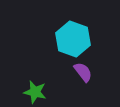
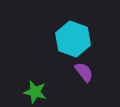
purple semicircle: moved 1 px right
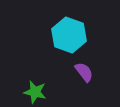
cyan hexagon: moved 4 px left, 4 px up
